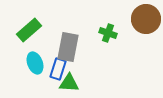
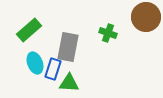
brown circle: moved 2 px up
blue rectangle: moved 5 px left
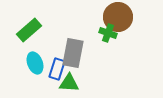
brown circle: moved 28 px left
gray rectangle: moved 5 px right, 6 px down
blue rectangle: moved 4 px right
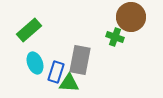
brown circle: moved 13 px right
green cross: moved 7 px right, 4 px down
gray rectangle: moved 7 px right, 7 px down
blue rectangle: moved 1 px left, 3 px down
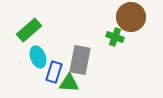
cyan ellipse: moved 3 px right, 6 px up
blue rectangle: moved 2 px left
